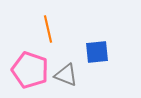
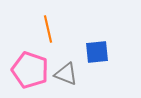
gray triangle: moved 1 px up
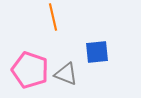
orange line: moved 5 px right, 12 px up
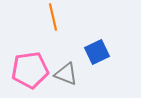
blue square: rotated 20 degrees counterclockwise
pink pentagon: rotated 27 degrees counterclockwise
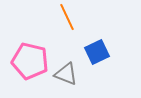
orange line: moved 14 px right; rotated 12 degrees counterclockwise
pink pentagon: moved 9 px up; rotated 21 degrees clockwise
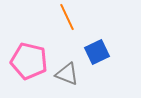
pink pentagon: moved 1 px left
gray triangle: moved 1 px right
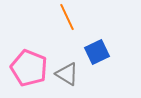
pink pentagon: moved 7 px down; rotated 9 degrees clockwise
gray triangle: rotated 10 degrees clockwise
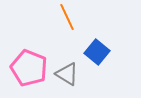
blue square: rotated 25 degrees counterclockwise
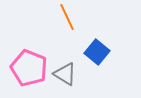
gray triangle: moved 2 px left
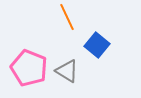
blue square: moved 7 px up
gray triangle: moved 2 px right, 3 px up
